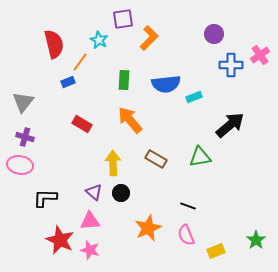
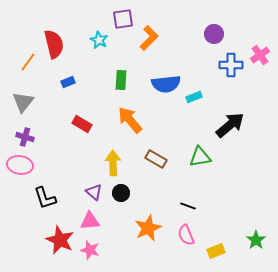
orange line: moved 52 px left
green rectangle: moved 3 px left
black L-shape: rotated 110 degrees counterclockwise
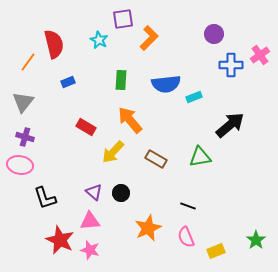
red rectangle: moved 4 px right, 3 px down
yellow arrow: moved 11 px up; rotated 135 degrees counterclockwise
pink semicircle: moved 2 px down
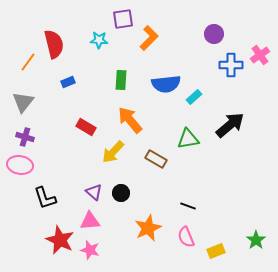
cyan star: rotated 24 degrees counterclockwise
cyan rectangle: rotated 21 degrees counterclockwise
green triangle: moved 12 px left, 18 px up
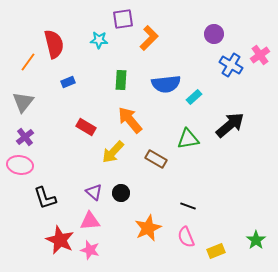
blue cross: rotated 30 degrees clockwise
purple cross: rotated 36 degrees clockwise
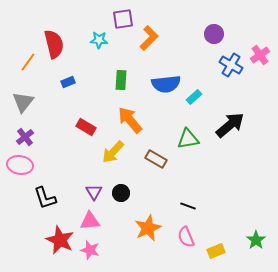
purple triangle: rotated 18 degrees clockwise
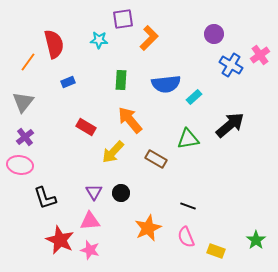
yellow rectangle: rotated 42 degrees clockwise
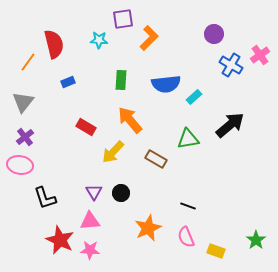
pink star: rotated 12 degrees counterclockwise
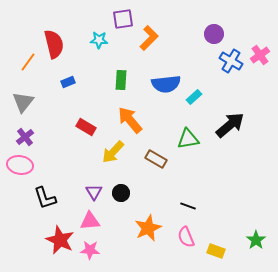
blue cross: moved 4 px up
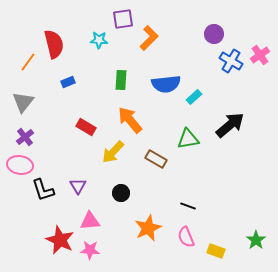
purple triangle: moved 16 px left, 6 px up
black L-shape: moved 2 px left, 8 px up
